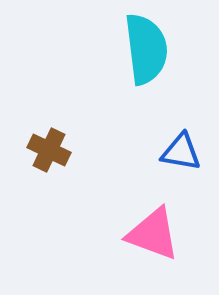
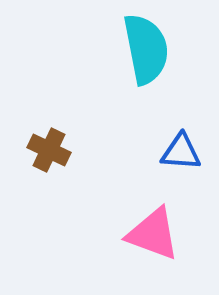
cyan semicircle: rotated 4 degrees counterclockwise
blue triangle: rotated 6 degrees counterclockwise
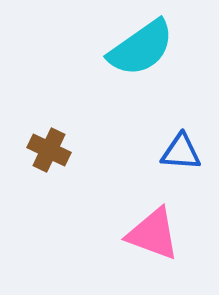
cyan semicircle: moved 5 px left, 1 px up; rotated 66 degrees clockwise
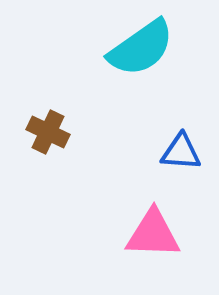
brown cross: moved 1 px left, 18 px up
pink triangle: rotated 18 degrees counterclockwise
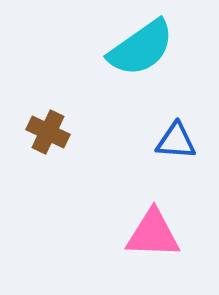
blue triangle: moved 5 px left, 11 px up
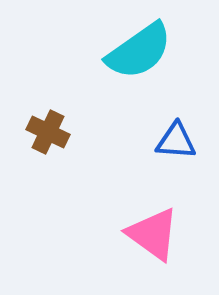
cyan semicircle: moved 2 px left, 3 px down
pink triangle: rotated 34 degrees clockwise
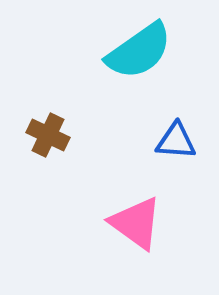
brown cross: moved 3 px down
pink triangle: moved 17 px left, 11 px up
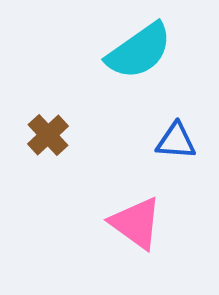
brown cross: rotated 21 degrees clockwise
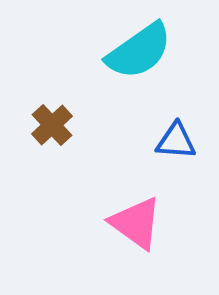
brown cross: moved 4 px right, 10 px up
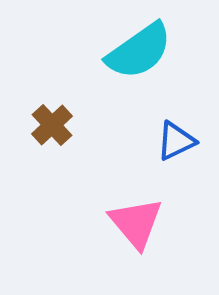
blue triangle: rotated 30 degrees counterclockwise
pink triangle: rotated 14 degrees clockwise
